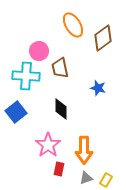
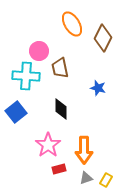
orange ellipse: moved 1 px left, 1 px up
brown diamond: rotated 28 degrees counterclockwise
red rectangle: rotated 64 degrees clockwise
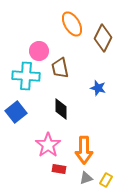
red rectangle: rotated 24 degrees clockwise
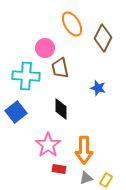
pink circle: moved 6 px right, 3 px up
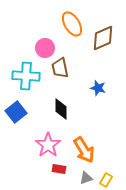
brown diamond: rotated 40 degrees clockwise
orange arrow: rotated 32 degrees counterclockwise
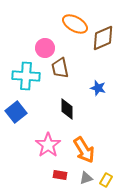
orange ellipse: moved 3 px right; rotated 30 degrees counterclockwise
black diamond: moved 6 px right
red rectangle: moved 1 px right, 6 px down
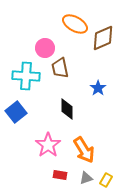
blue star: rotated 21 degrees clockwise
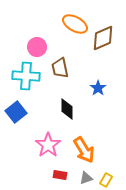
pink circle: moved 8 px left, 1 px up
